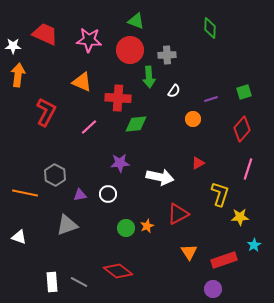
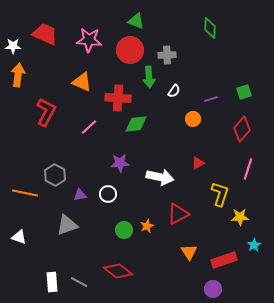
green circle at (126, 228): moved 2 px left, 2 px down
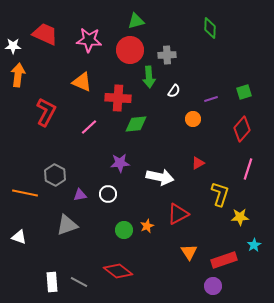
green triangle at (136, 21): rotated 36 degrees counterclockwise
purple circle at (213, 289): moved 3 px up
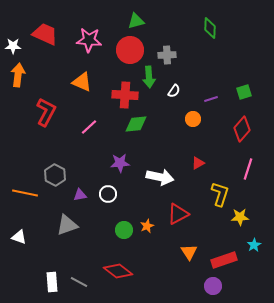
red cross at (118, 98): moved 7 px right, 3 px up
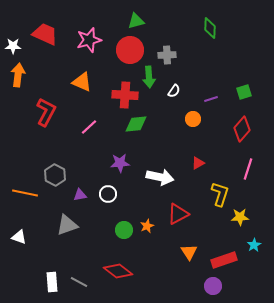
pink star at (89, 40): rotated 20 degrees counterclockwise
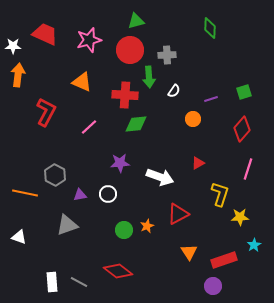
white arrow at (160, 177): rotated 8 degrees clockwise
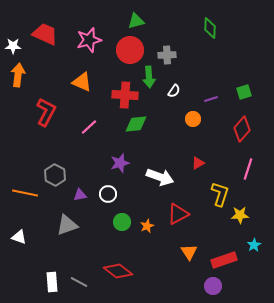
purple star at (120, 163): rotated 12 degrees counterclockwise
yellow star at (240, 217): moved 2 px up
green circle at (124, 230): moved 2 px left, 8 px up
